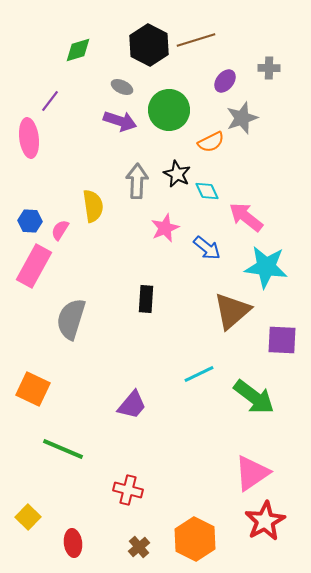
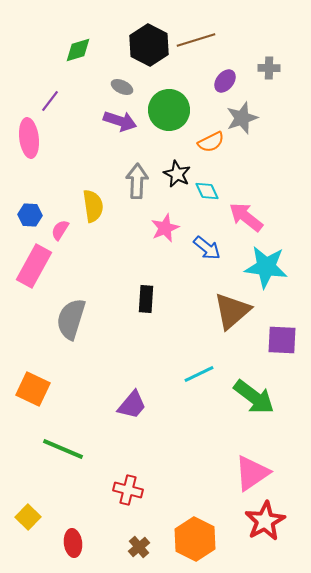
blue hexagon: moved 6 px up
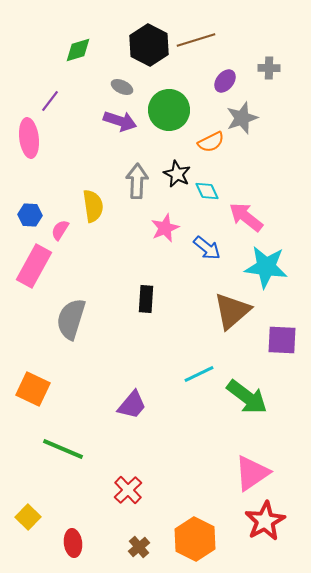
green arrow: moved 7 px left
red cross: rotated 32 degrees clockwise
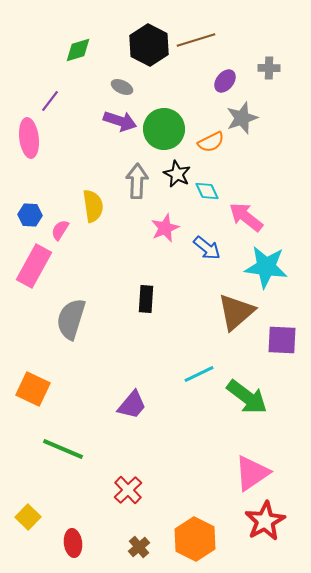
green circle: moved 5 px left, 19 px down
brown triangle: moved 4 px right, 1 px down
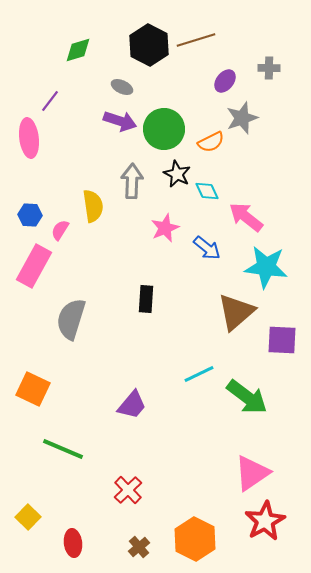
gray arrow: moved 5 px left
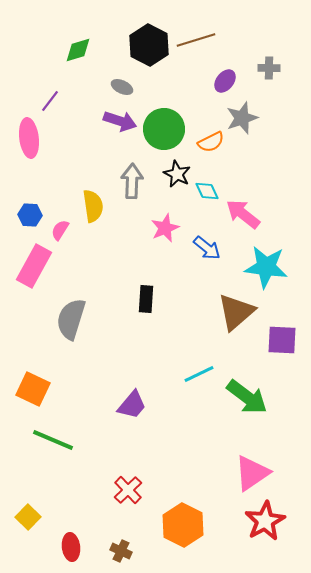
pink arrow: moved 3 px left, 3 px up
green line: moved 10 px left, 9 px up
orange hexagon: moved 12 px left, 14 px up
red ellipse: moved 2 px left, 4 px down
brown cross: moved 18 px left, 4 px down; rotated 25 degrees counterclockwise
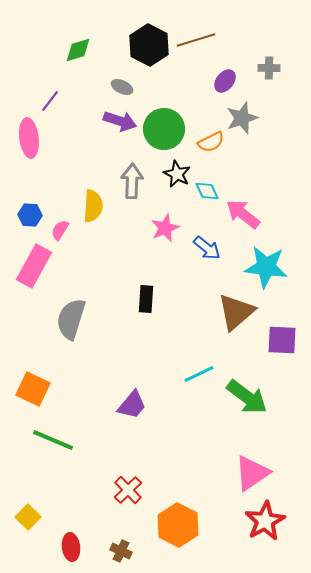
yellow semicircle: rotated 12 degrees clockwise
orange hexagon: moved 5 px left
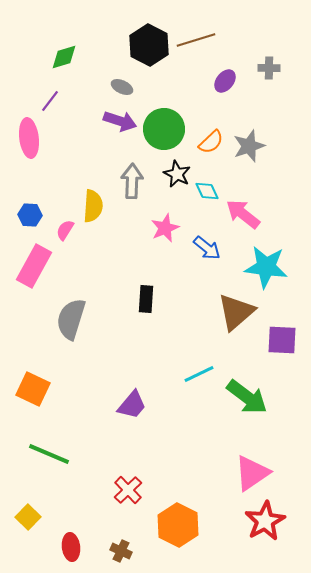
green diamond: moved 14 px left, 7 px down
gray star: moved 7 px right, 28 px down
orange semicircle: rotated 16 degrees counterclockwise
pink semicircle: moved 5 px right
green line: moved 4 px left, 14 px down
